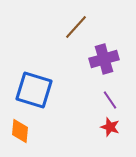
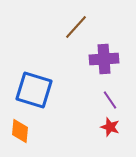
purple cross: rotated 12 degrees clockwise
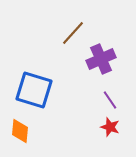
brown line: moved 3 px left, 6 px down
purple cross: moved 3 px left; rotated 20 degrees counterclockwise
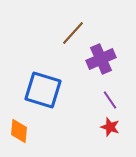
blue square: moved 9 px right
orange diamond: moved 1 px left
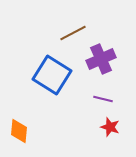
brown line: rotated 20 degrees clockwise
blue square: moved 9 px right, 15 px up; rotated 15 degrees clockwise
purple line: moved 7 px left, 1 px up; rotated 42 degrees counterclockwise
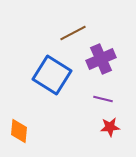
red star: rotated 24 degrees counterclockwise
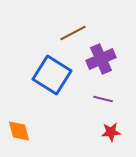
red star: moved 1 px right, 5 px down
orange diamond: rotated 20 degrees counterclockwise
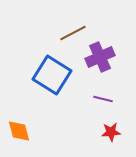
purple cross: moved 1 px left, 2 px up
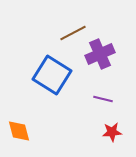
purple cross: moved 3 px up
red star: moved 1 px right
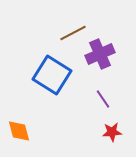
purple line: rotated 42 degrees clockwise
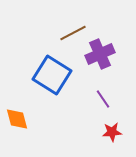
orange diamond: moved 2 px left, 12 px up
